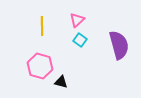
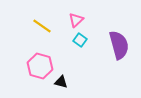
pink triangle: moved 1 px left
yellow line: rotated 54 degrees counterclockwise
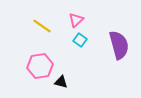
pink hexagon: rotated 25 degrees counterclockwise
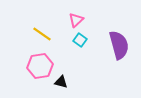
yellow line: moved 8 px down
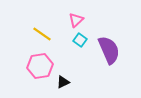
purple semicircle: moved 10 px left, 5 px down; rotated 8 degrees counterclockwise
black triangle: moved 2 px right; rotated 40 degrees counterclockwise
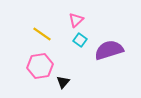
purple semicircle: rotated 84 degrees counterclockwise
black triangle: rotated 24 degrees counterclockwise
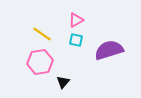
pink triangle: rotated 14 degrees clockwise
cyan square: moved 4 px left; rotated 24 degrees counterclockwise
pink hexagon: moved 4 px up
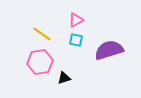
black triangle: moved 1 px right, 4 px up; rotated 32 degrees clockwise
